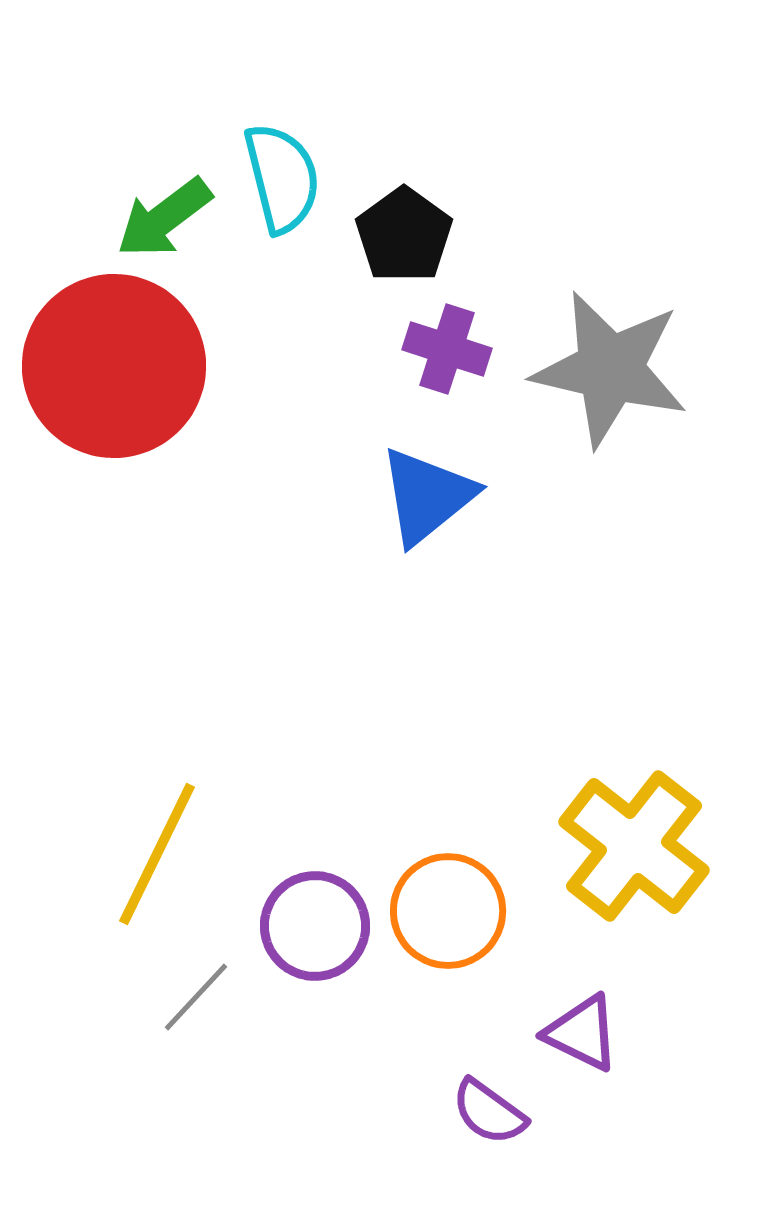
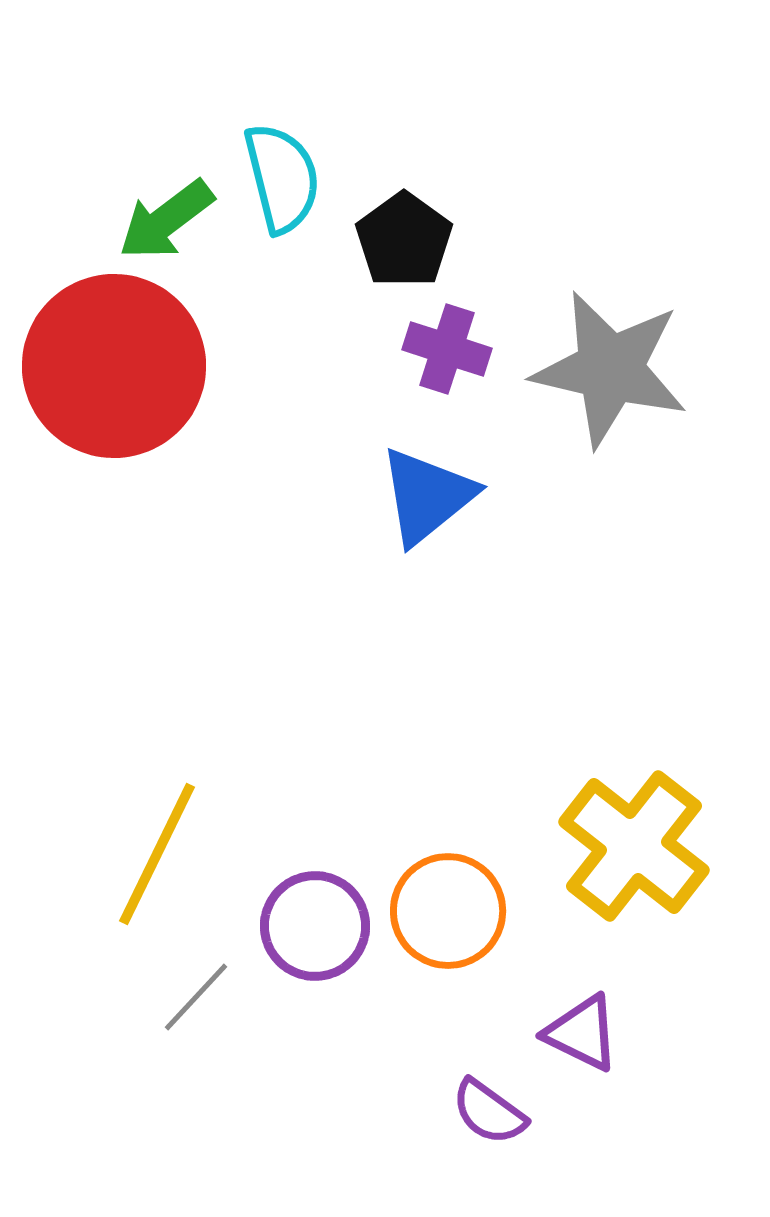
green arrow: moved 2 px right, 2 px down
black pentagon: moved 5 px down
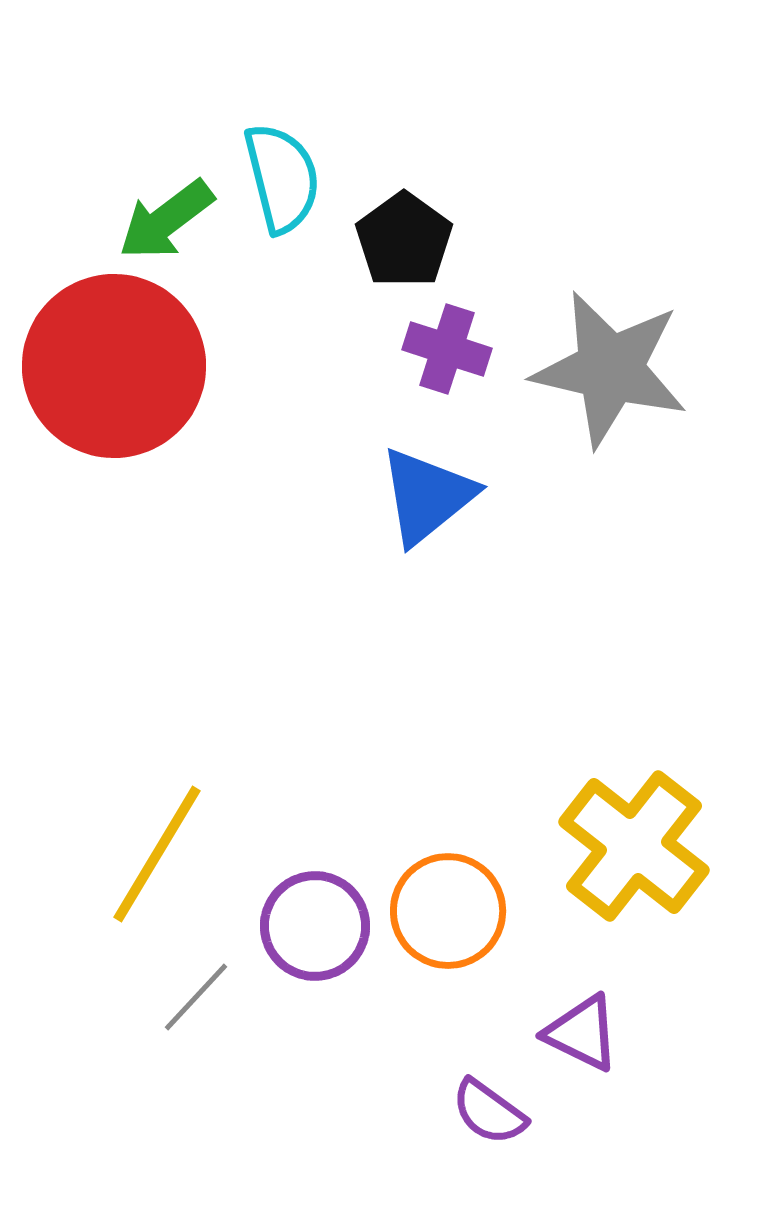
yellow line: rotated 5 degrees clockwise
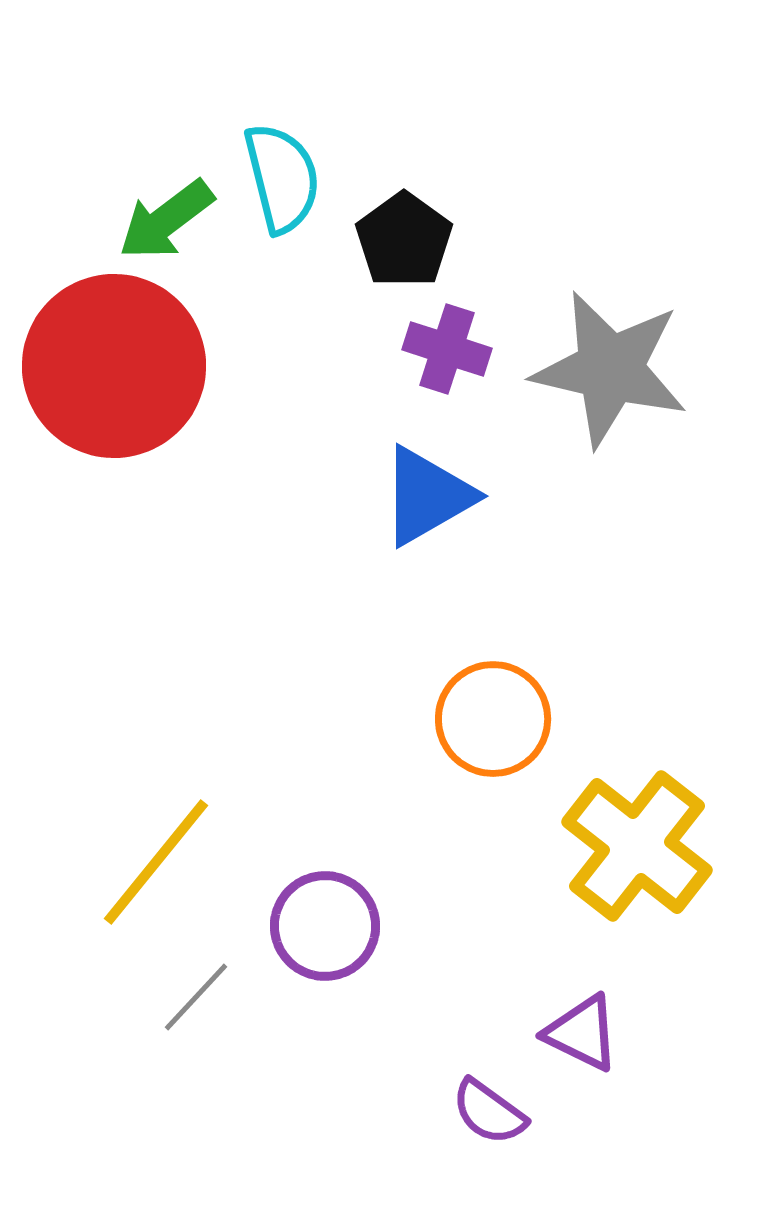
blue triangle: rotated 9 degrees clockwise
yellow cross: moved 3 px right
yellow line: moved 1 px left, 8 px down; rotated 8 degrees clockwise
orange circle: moved 45 px right, 192 px up
purple circle: moved 10 px right
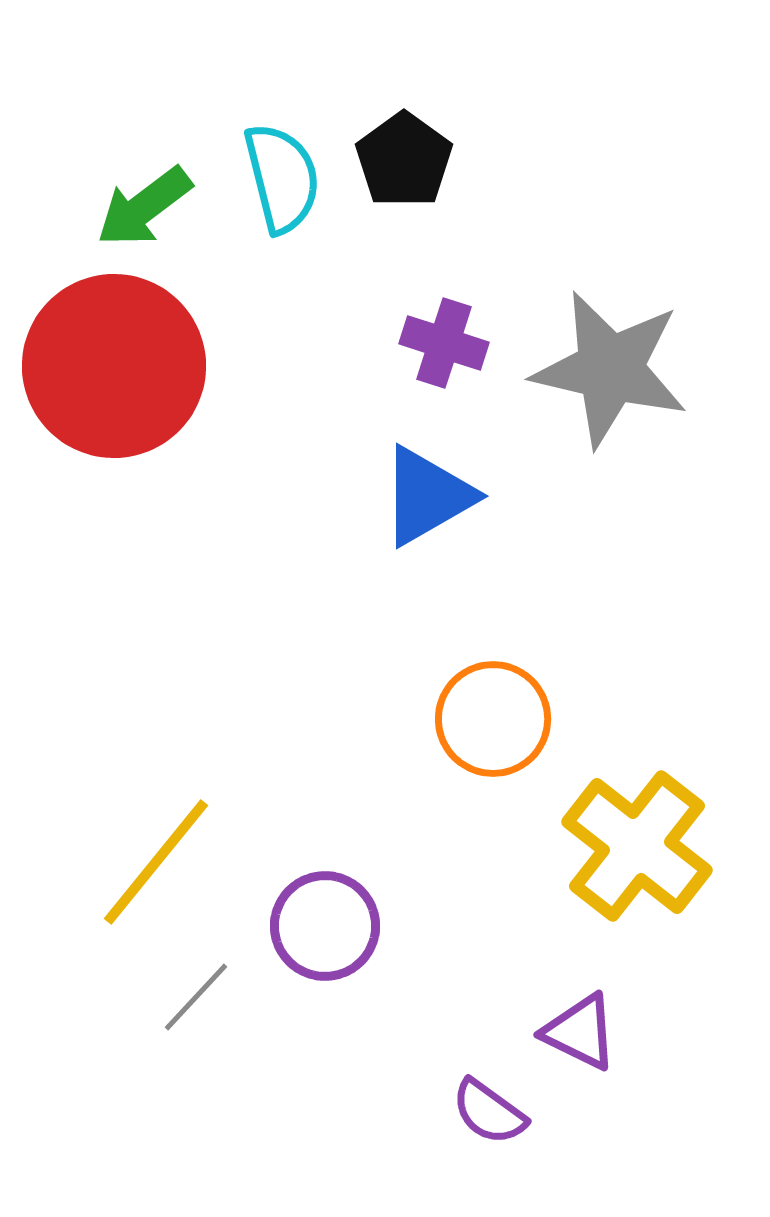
green arrow: moved 22 px left, 13 px up
black pentagon: moved 80 px up
purple cross: moved 3 px left, 6 px up
purple triangle: moved 2 px left, 1 px up
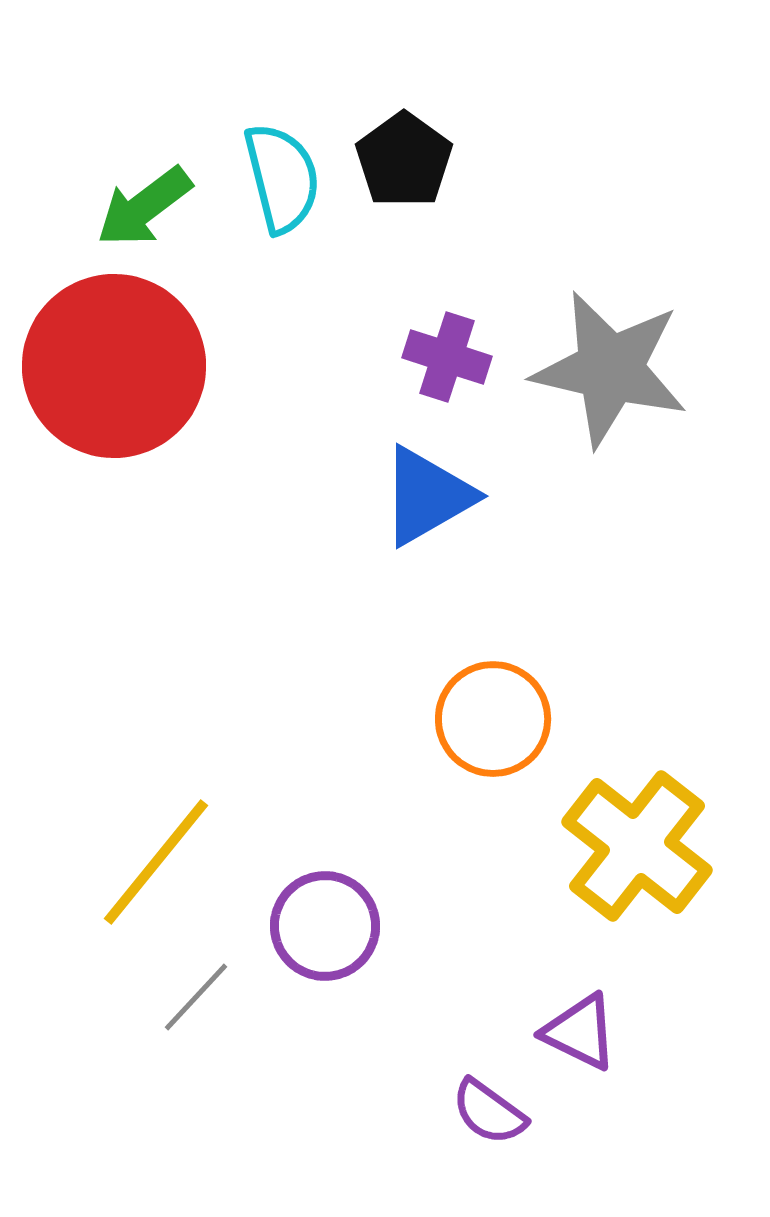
purple cross: moved 3 px right, 14 px down
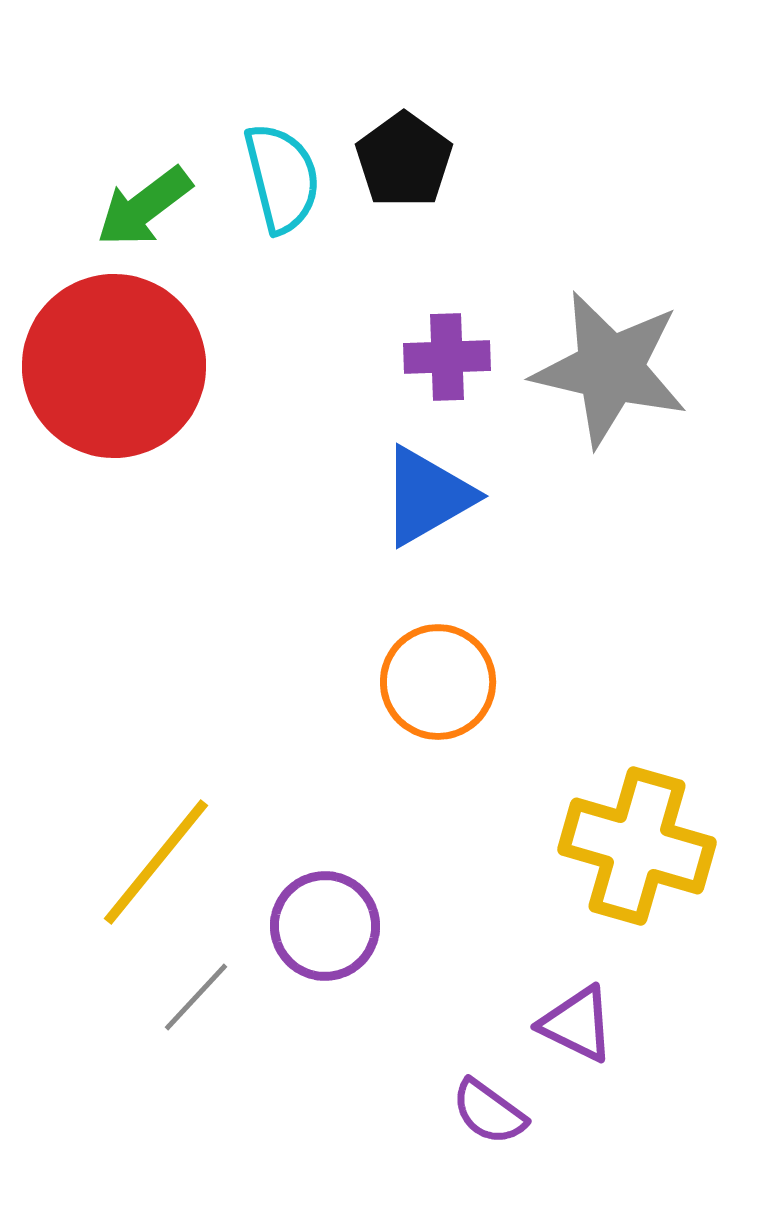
purple cross: rotated 20 degrees counterclockwise
orange circle: moved 55 px left, 37 px up
yellow cross: rotated 22 degrees counterclockwise
purple triangle: moved 3 px left, 8 px up
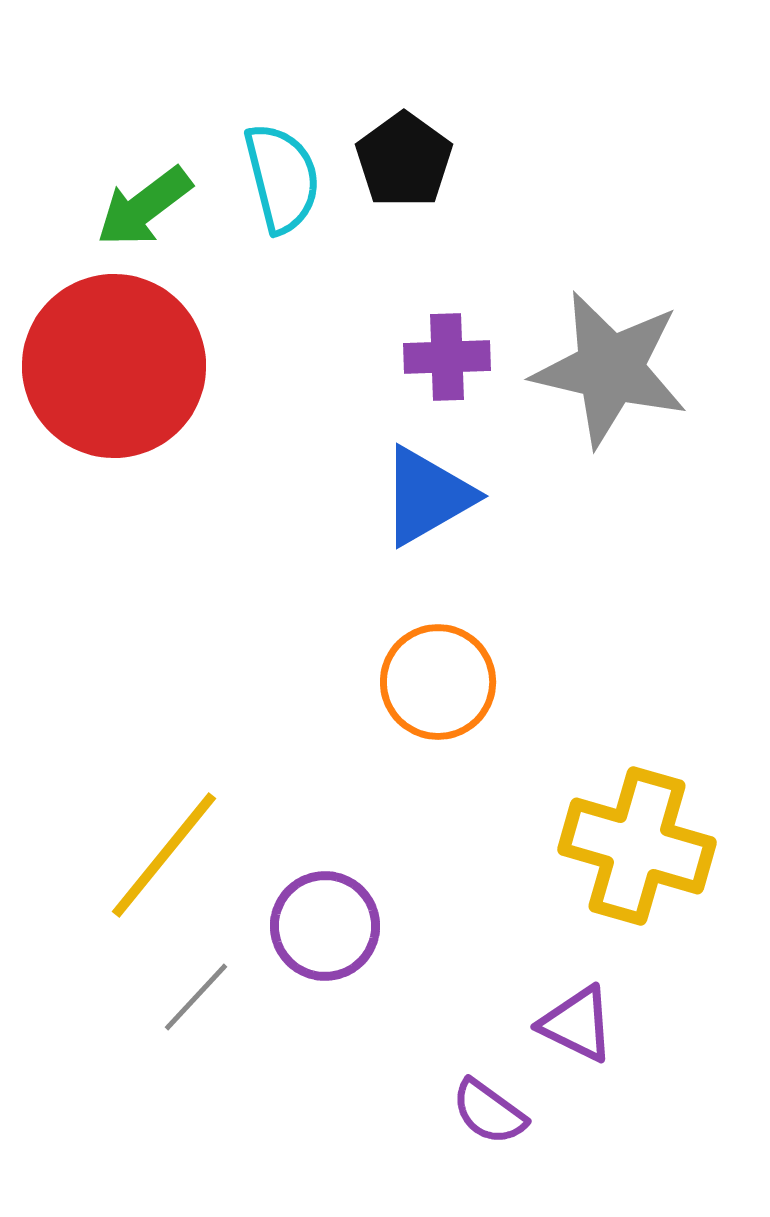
yellow line: moved 8 px right, 7 px up
